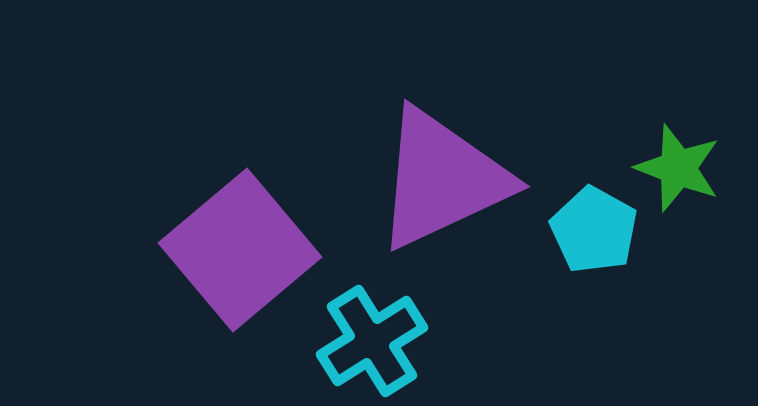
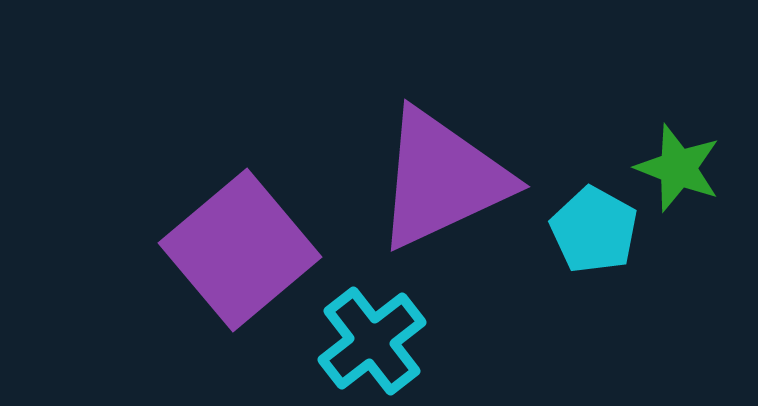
cyan cross: rotated 6 degrees counterclockwise
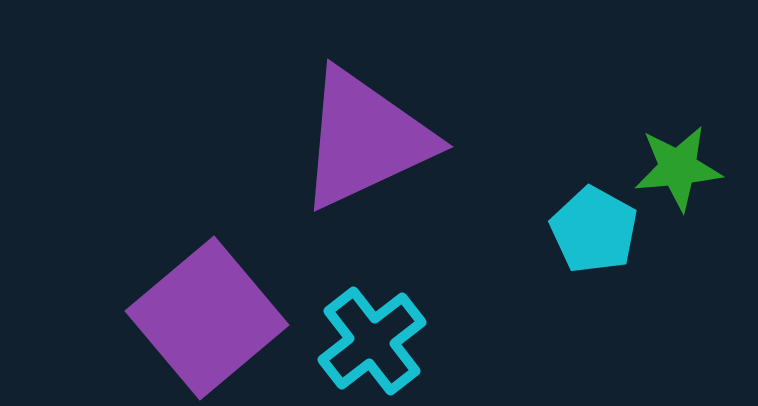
green star: rotated 26 degrees counterclockwise
purple triangle: moved 77 px left, 40 px up
purple square: moved 33 px left, 68 px down
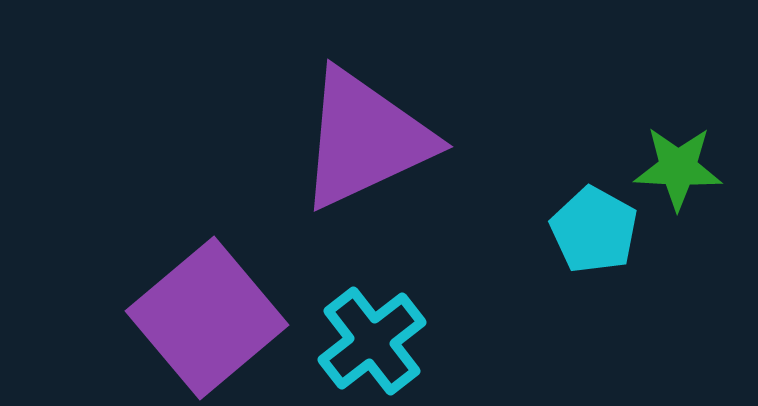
green star: rotated 8 degrees clockwise
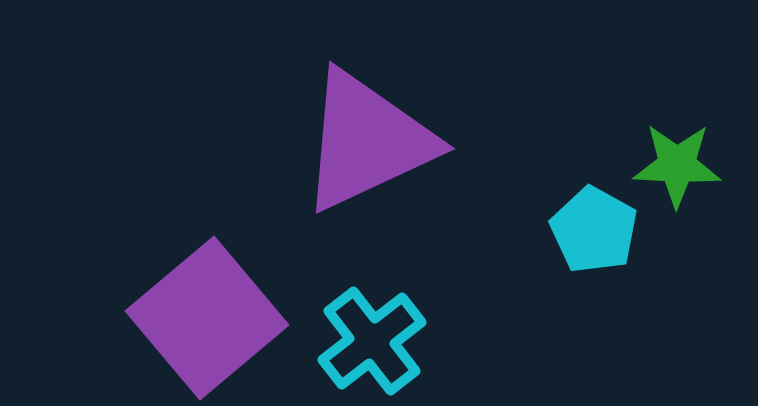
purple triangle: moved 2 px right, 2 px down
green star: moved 1 px left, 3 px up
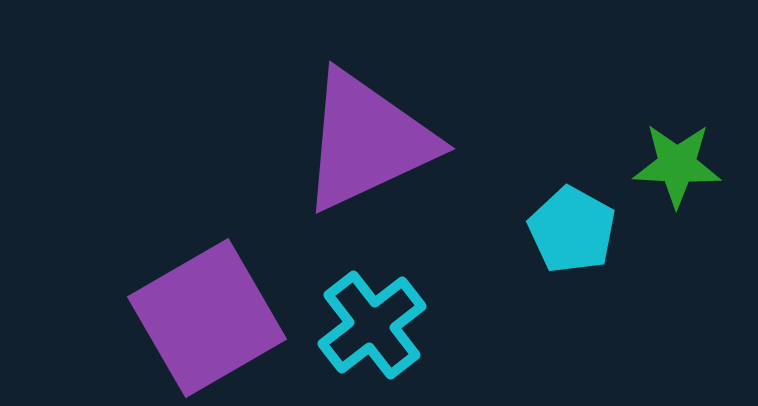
cyan pentagon: moved 22 px left
purple square: rotated 10 degrees clockwise
cyan cross: moved 16 px up
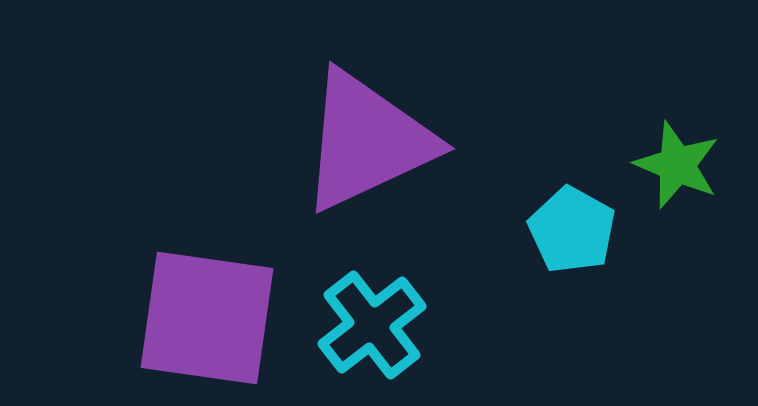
green star: rotated 20 degrees clockwise
purple square: rotated 38 degrees clockwise
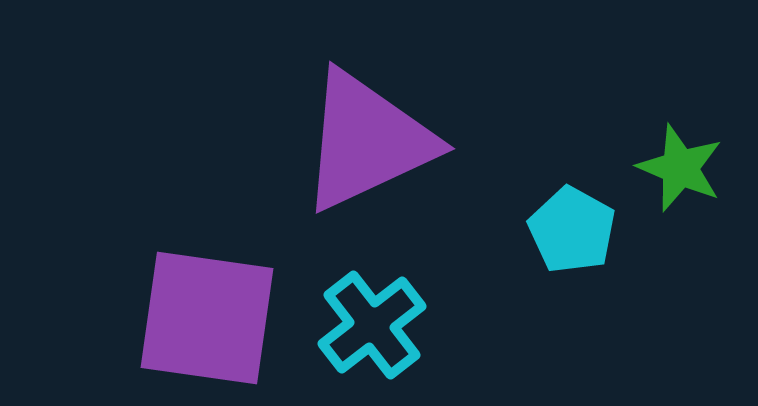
green star: moved 3 px right, 3 px down
